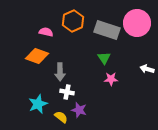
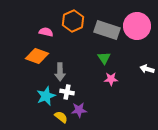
pink circle: moved 3 px down
cyan star: moved 8 px right, 8 px up
purple star: rotated 21 degrees counterclockwise
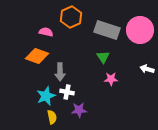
orange hexagon: moved 2 px left, 4 px up
pink circle: moved 3 px right, 4 px down
green triangle: moved 1 px left, 1 px up
yellow semicircle: moved 9 px left; rotated 40 degrees clockwise
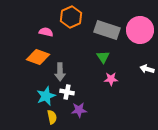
orange diamond: moved 1 px right, 1 px down
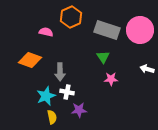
orange diamond: moved 8 px left, 3 px down
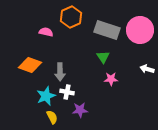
orange diamond: moved 5 px down
purple star: moved 1 px right
yellow semicircle: rotated 16 degrees counterclockwise
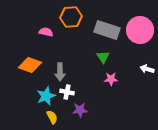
orange hexagon: rotated 20 degrees clockwise
